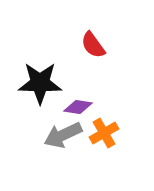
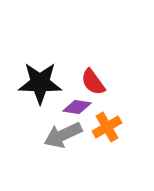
red semicircle: moved 37 px down
purple diamond: moved 1 px left
orange cross: moved 3 px right, 6 px up
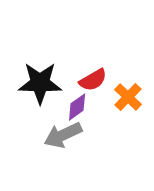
red semicircle: moved 2 px up; rotated 84 degrees counterclockwise
purple diamond: rotated 44 degrees counterclockwise
orange cross: moved 21 px right, 30 px up; rotated 16 degrees counterclockwise
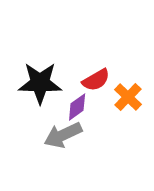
red semicircle: moved 3 px right
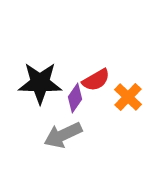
purple diamond: moved 2 px left, 9 px up; rotated 20 degrees counterclockwise
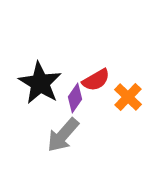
black star: rotated 30 degrees clockwise
gray arrow: rotated 24 degrees counterclockwise
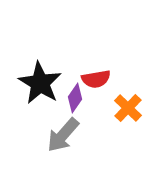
red semicircle: moved 1 px up; rotated 20 degrees clockwise
orange cross: moved 11 px down
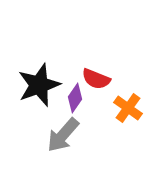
red semicircle: rotated 32 degrees clockwise
black star: moved 1 px left, 2 px down; rotated 21 degrees clockwise
orange cross: rotated 8 degrees counterclockwise
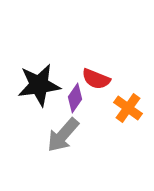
black star: rotated 12 degrees clockwise
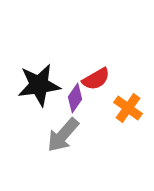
red semicircle: rotated 52 degrees counterclockwise
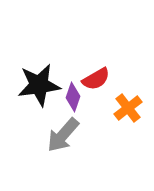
purple diamond: moved 2 px left, 1 px up; rotated 16 degrees counterclockwise
orange cross: rotated 16 degrees clockwise
